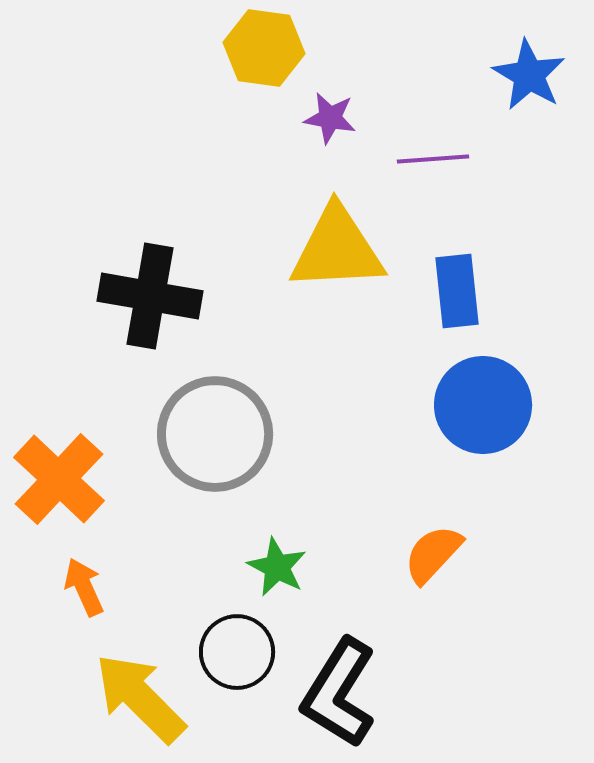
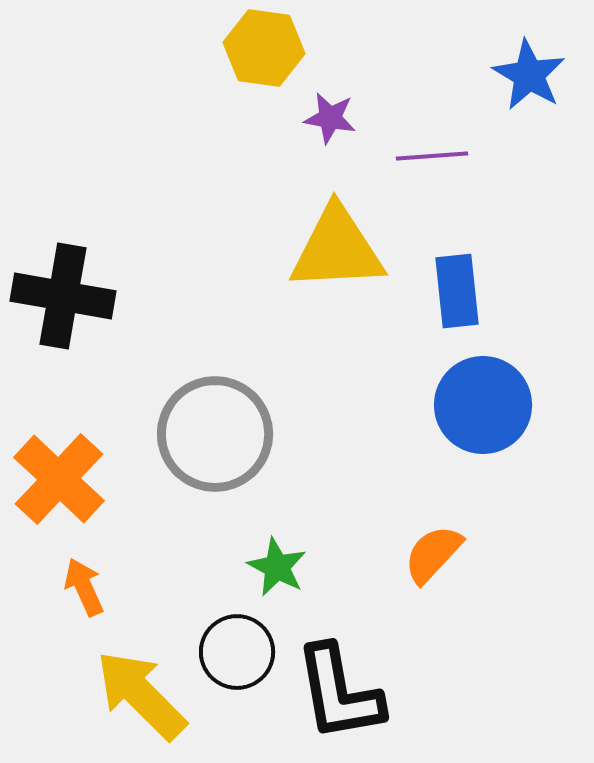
purple line: moved 1 px left, 3 px up
black cross: moved 87 px left
black L-shape: rotated 42 degrees counterclockwise
yellow arrow: moved 1 px right, 3 px up
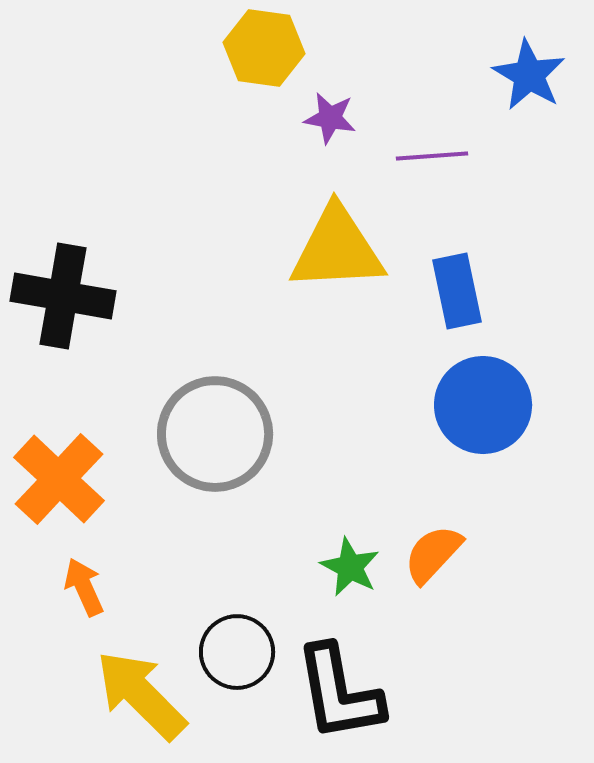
blue rectangle: rotated 6 degrees counterclockwise
green star: moved 73 px right
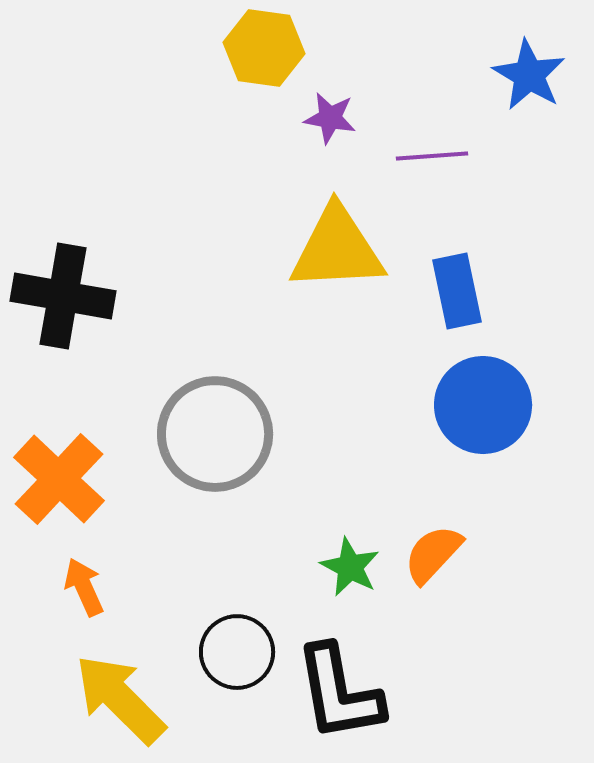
yellow arrow: moved 21 px left, 4 px down
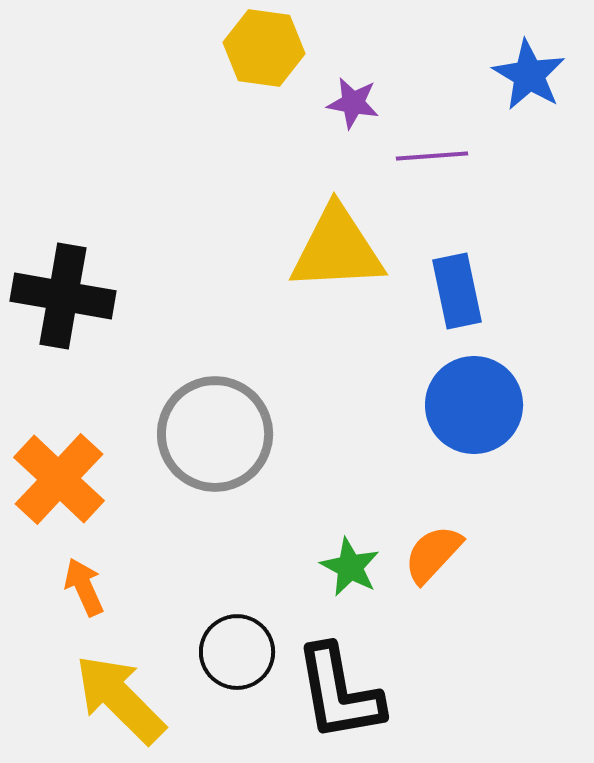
purple star: moved 23 px right, 15 px up
blue circle: moved 9 px left
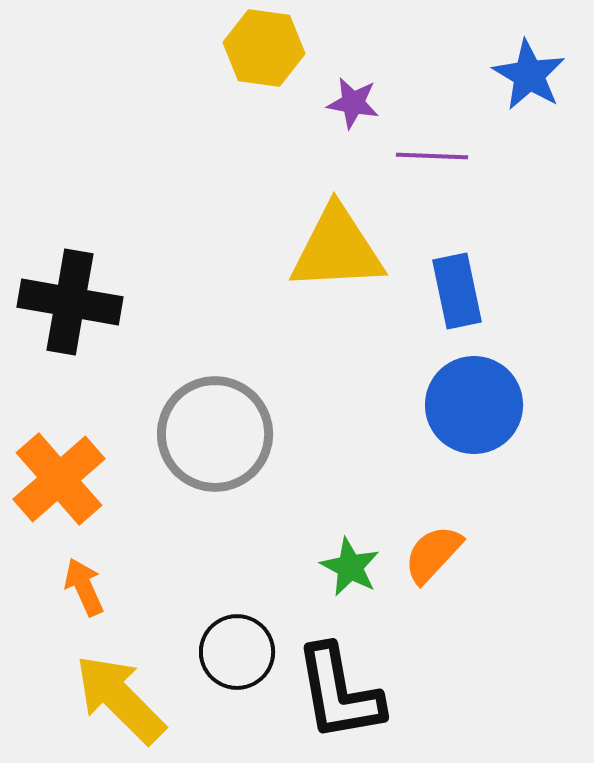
purple line: rotated 6 degrees clockwise
black cross: moved 7 px right, 6 px down
orange cross: rotated 6 degrees clockwise
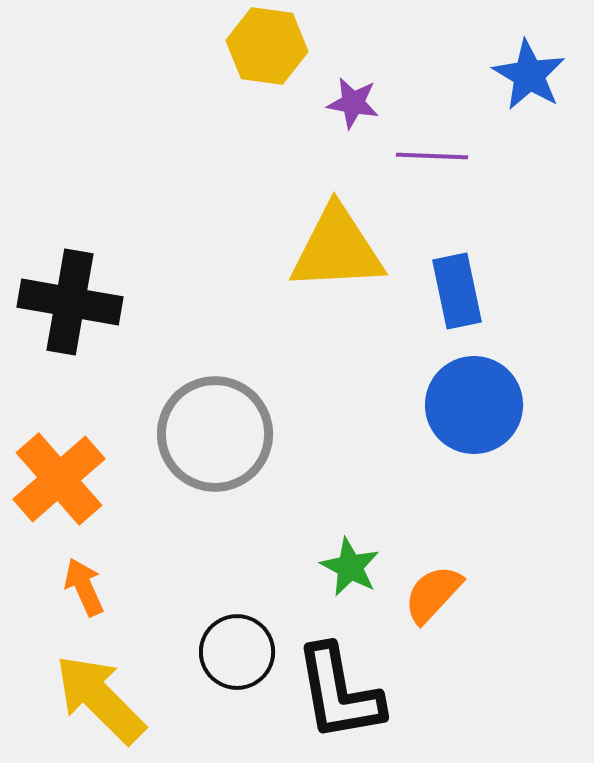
yellow hexagon: moved 3 px right, 2 px up
orange semicircle: moved 40 px down
yellow arrow: moved 20 px left
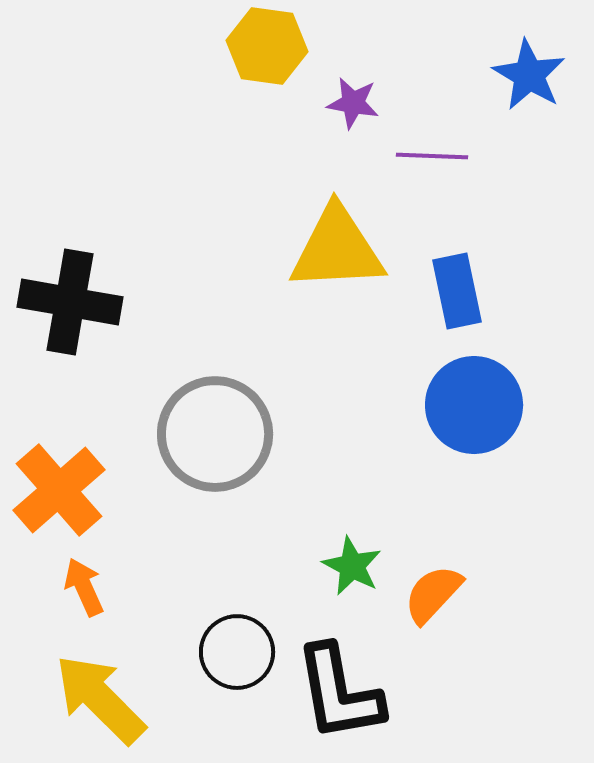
orange cross: moved 11 px down
green star: moved 2 px right, 1 px up
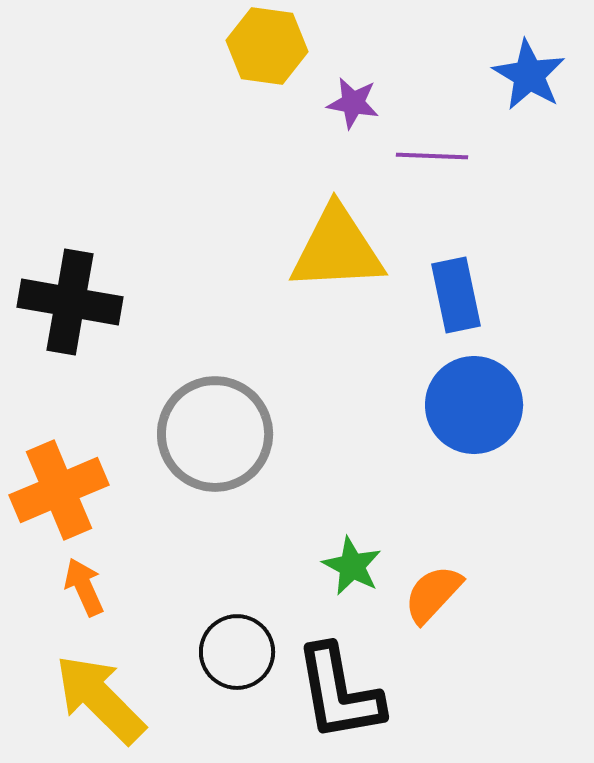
blue rectangle: moved 1 px left, 4 px down
orange cross: rotated 18 degrees clockwise
